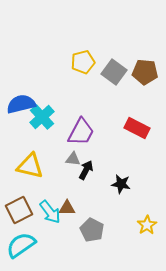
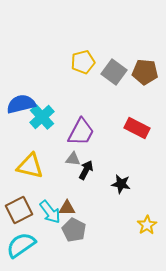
gray pentagon: moved 18 px left
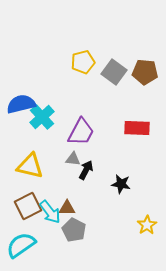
red rectangle: rotated 25 degrees counterclockwise
brown square: moved 9 px right, 4 px up
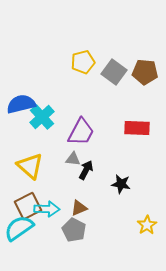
yellow triangle: rotated 28 degrees clockwise
brown triangle: moved 12 px right; rotated 24 degrees counterclockwise
cyan arrow: moved 3 px left, 3 px up; rotated 50 degrees counterclockwise
cyan semicircle: moved 2 px left, 17 px up
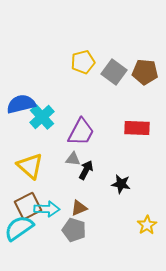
gray pentagon: rotated 10 degrees counterclockwise
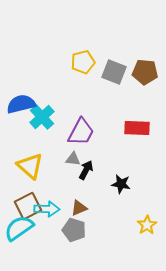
gray square: rotated 15 degrees counterclockwise
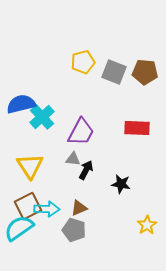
yellow triangle: rotated 16 degrees clockwise
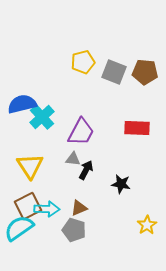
blue semicircle: moved 1 px right
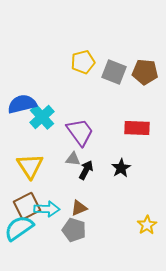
purple trapezoid: moved 1 px left; rotated 64 degrees counterclockwise
black star: moved 16 px up; rotated 30 degrees clockwise
brown square: moved 1 px left
